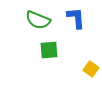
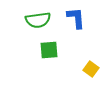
green semicircle: rotated 30 degrees counterclockwise
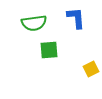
green semicircle: moved 4 px left, 3 px down
yellow square: rotated 28 degrees clockwise
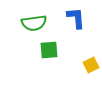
yellow square: moved 4 px up
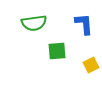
blue L-shape: moved 8 px right, 6 px down
green square: moved 8 px right, 1 px down
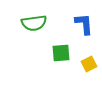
green square: moved 4 px right, 2 px down
yellow square: moved 2 px left, 1 px up
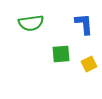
green semicircle: moved 3 px left
green square: moved 1 px down
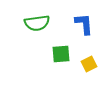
green semicircle: moved 6 px right
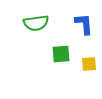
green semicircle: moved 1 px left
yellow square: rotated 21 degrees clockwise
